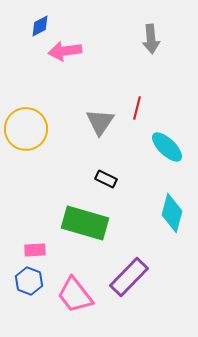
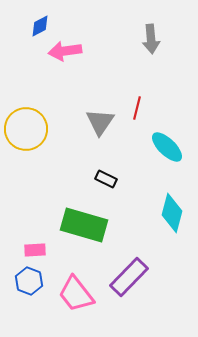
green rectangle: moved 1 px left, 2 px down
pink trapezoid: moved 1 px right, 1 px up
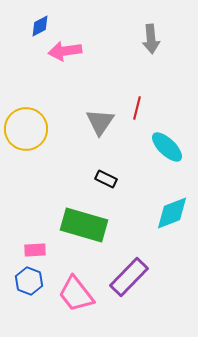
cyan diamond: rotated 54 degrees clockwise
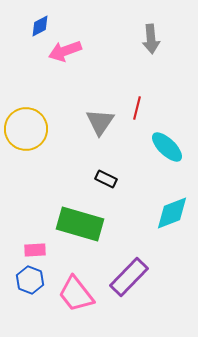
pink arrow: rotated 12 degrees counterclockwise
green rectangle: moved 4 px left, 1 px up
blue hexagon: moved 1 px right, 1 px up
